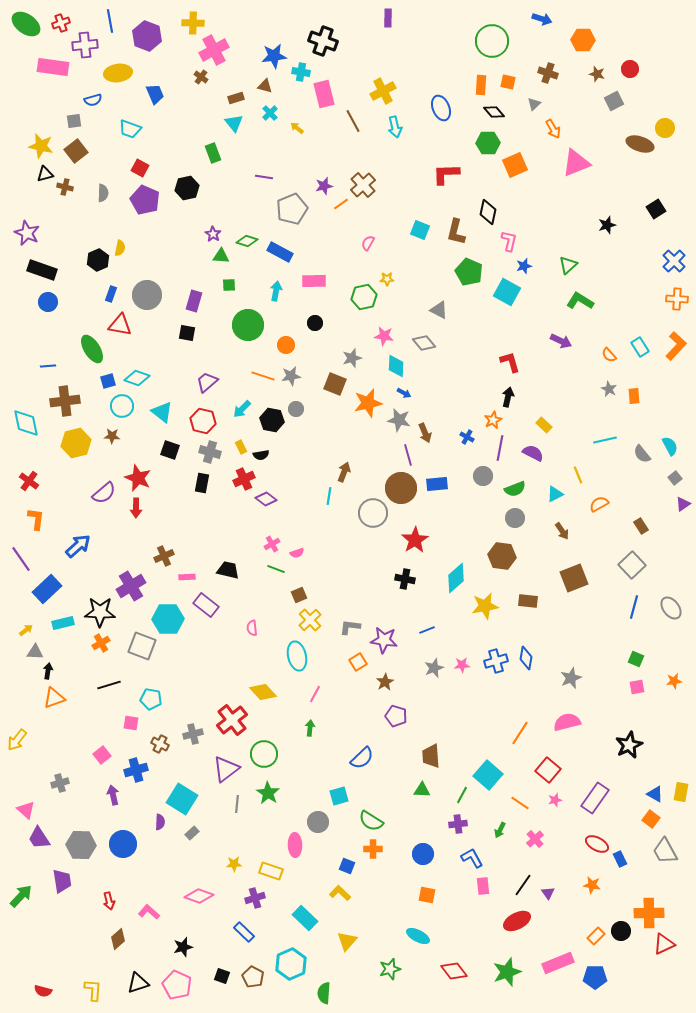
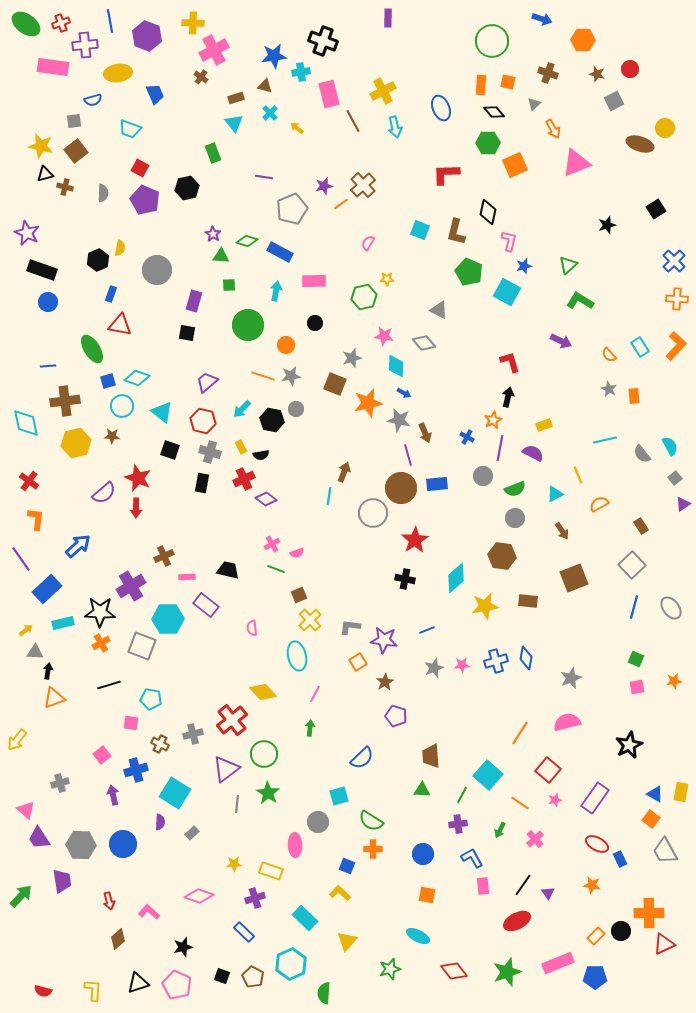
cyan cross at (301, 72): rotated 18 degrees counterclockwise
pink rectangle at (324, 94): moved 5 px right
gray circle at (147, 295): moved 10 px right, 25 px up
yellow rectangle at (544, 425): rotated 63 degrees counterclockwise
cyan square at (182, 799): moved 7 px left, 6 px up
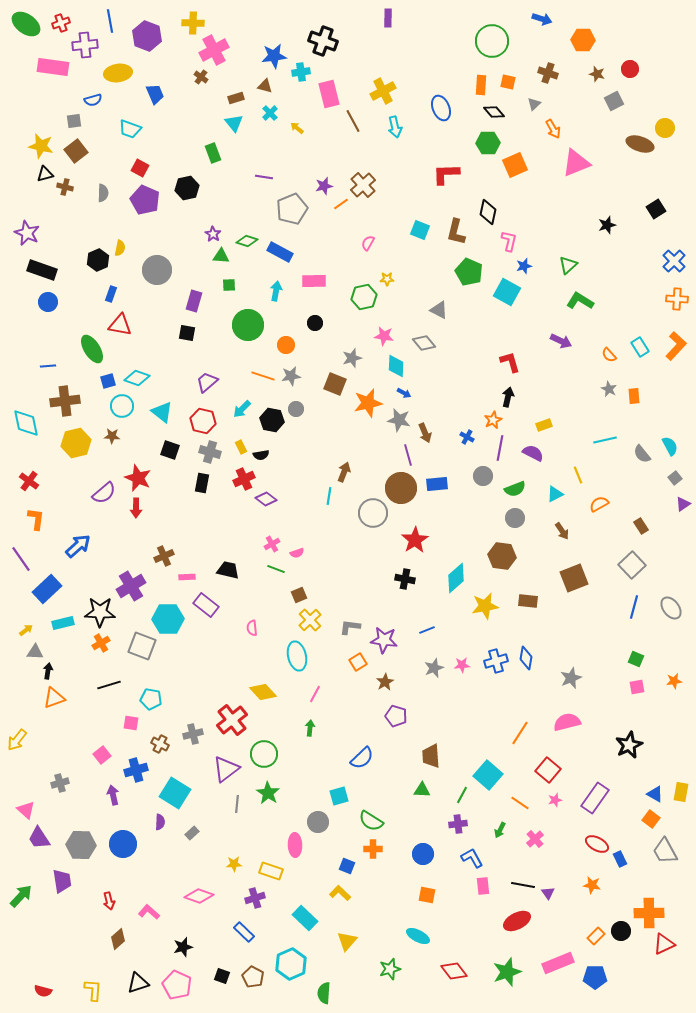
black line at (523, 885): rotated 65 degrees clockwise
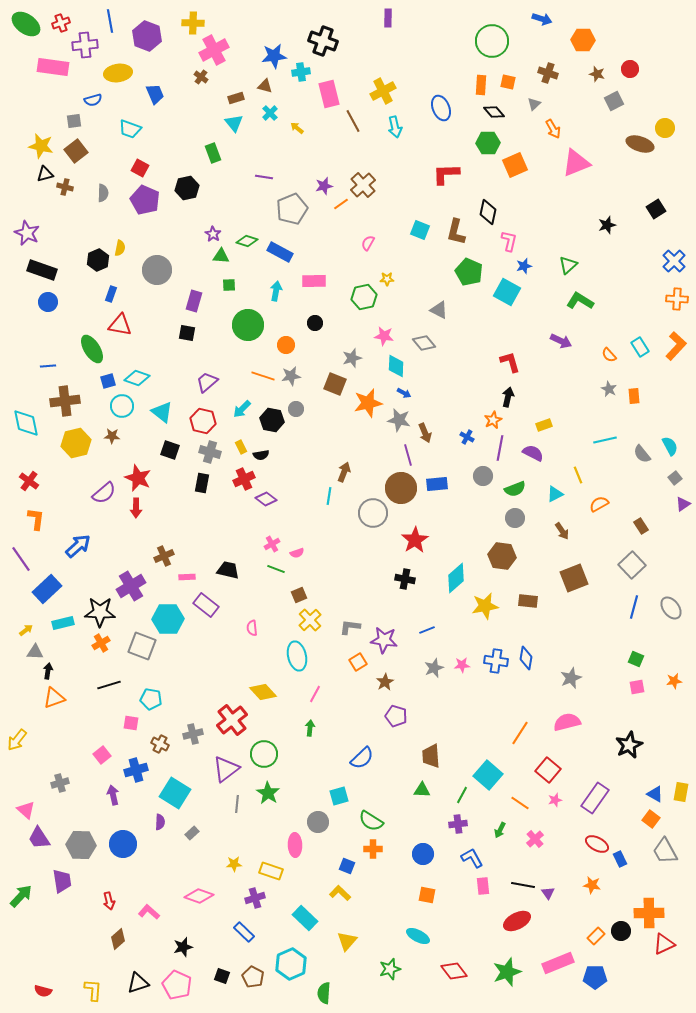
blue cross at (496, 661): rotated 25 degrees clockwise
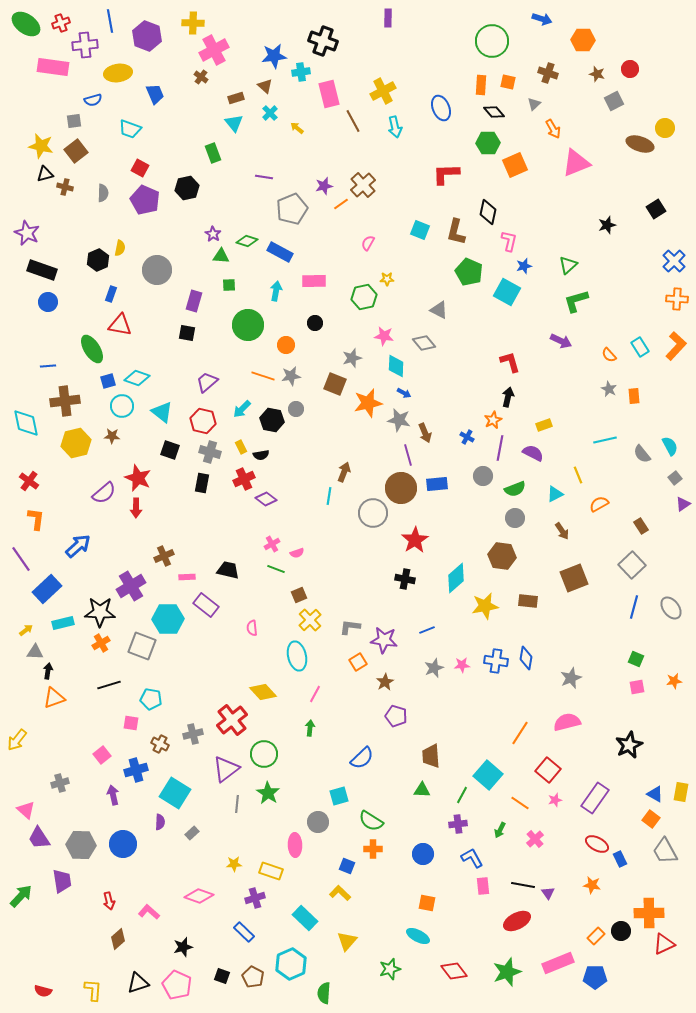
brown triangle at (265, 86): rotated 28 degrees clockwise
green L-shape at (580, 301): moved 4 px left; rotated 48 degrees counterclockwise
orange square at (427, 895): moved 8 px down
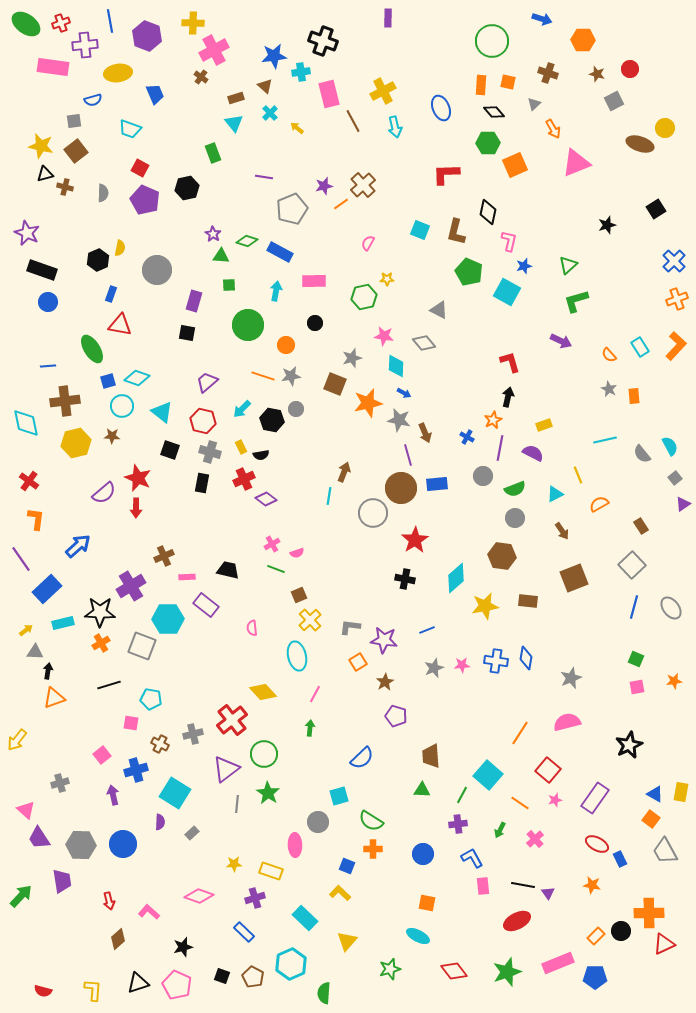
orange cross at (677, 299): rotated 25 degrees counterclockwise
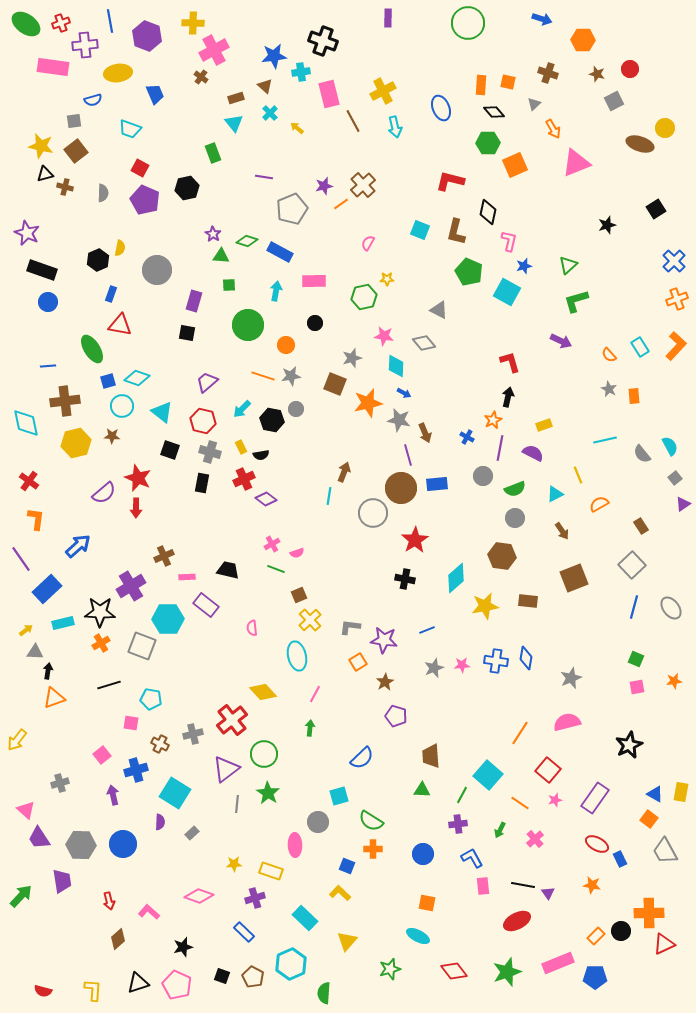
green circle at (492, 41): moved 24 px left, 18 px up
red L-shape at (446, 174): moved 4 px right, 7 px down; rotated 16 degrees clockwise
orange square at (651, 819): moved 2 px left
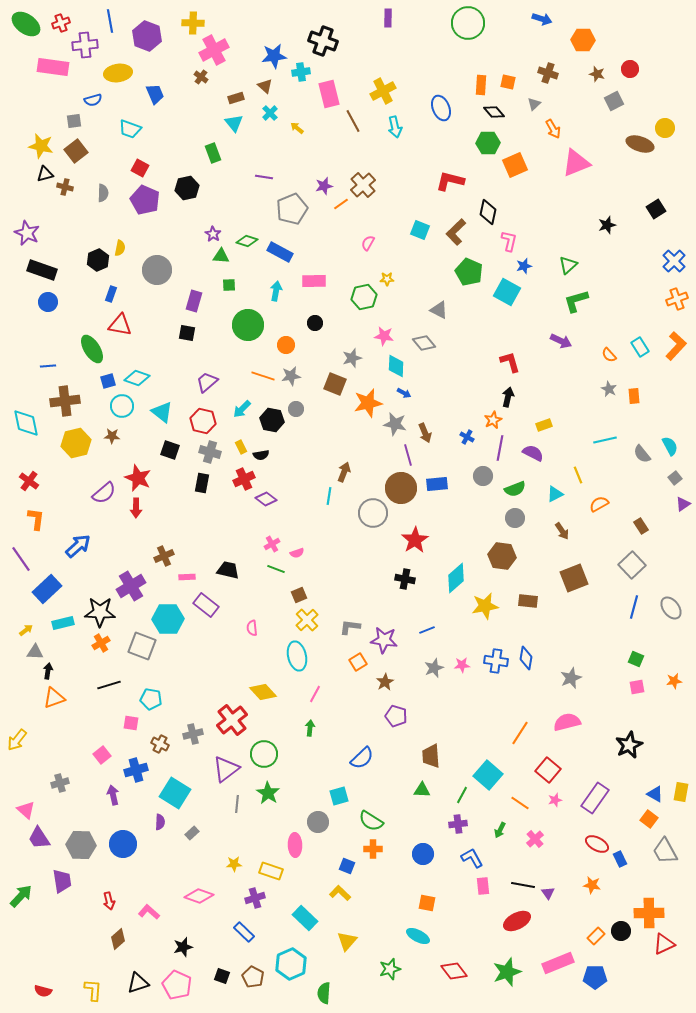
brown L-shape at (456, 232): rotated 32 degrees clockwise
gray star at (399, 420): moved 4 px left, 4 px down
yellow cross at (310, 620): moved 3 px left
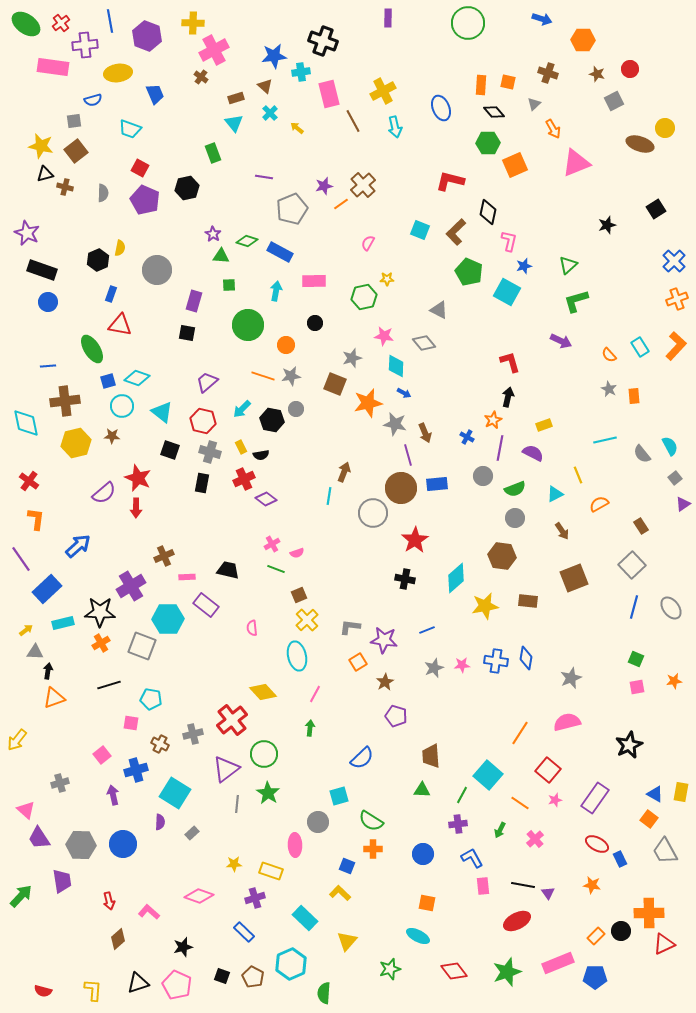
red cross at (61, 23): rotated 18 degrees counterclockwise
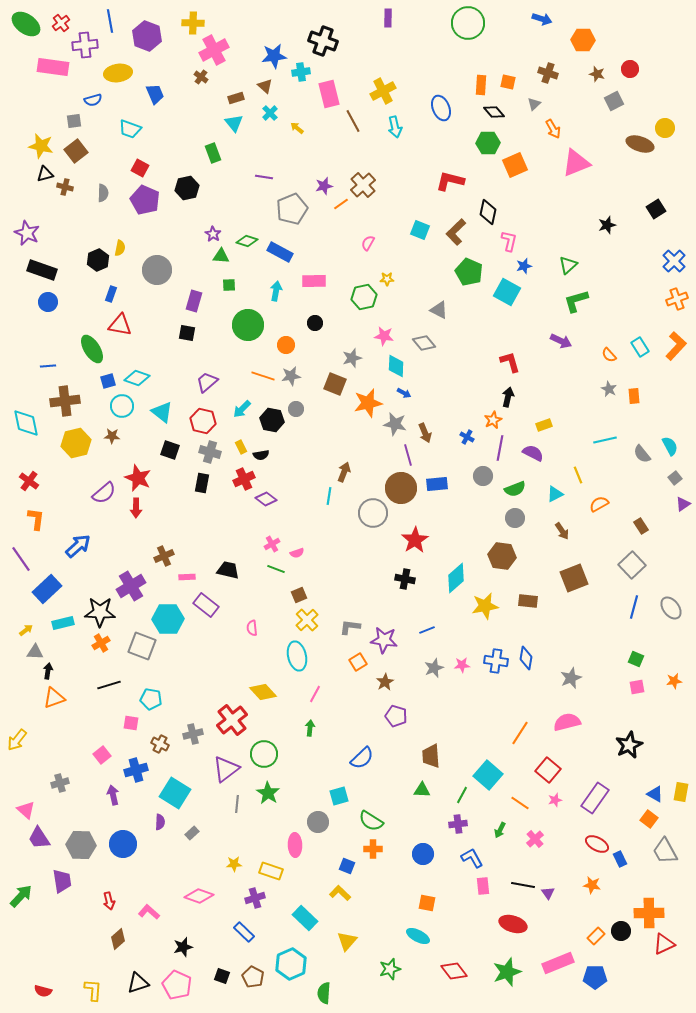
red ellipse at (517, 921): moved 4 px left, 3 px down; rotated 44 degrees clockwise
